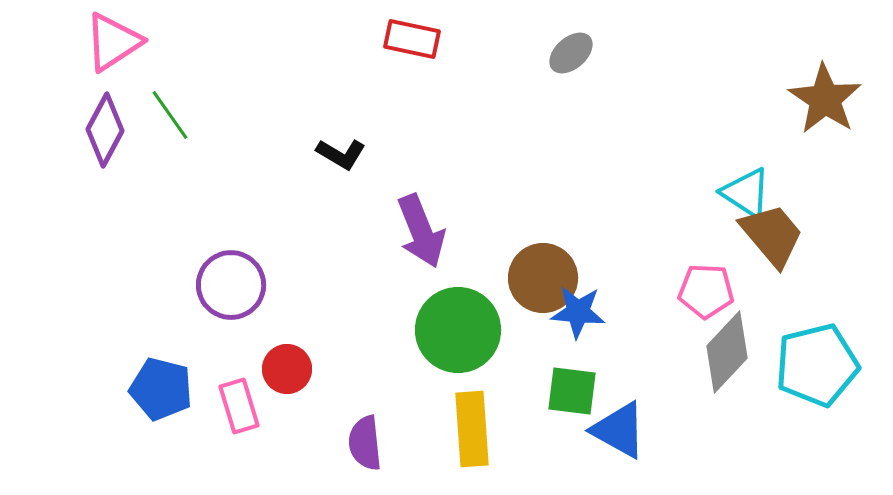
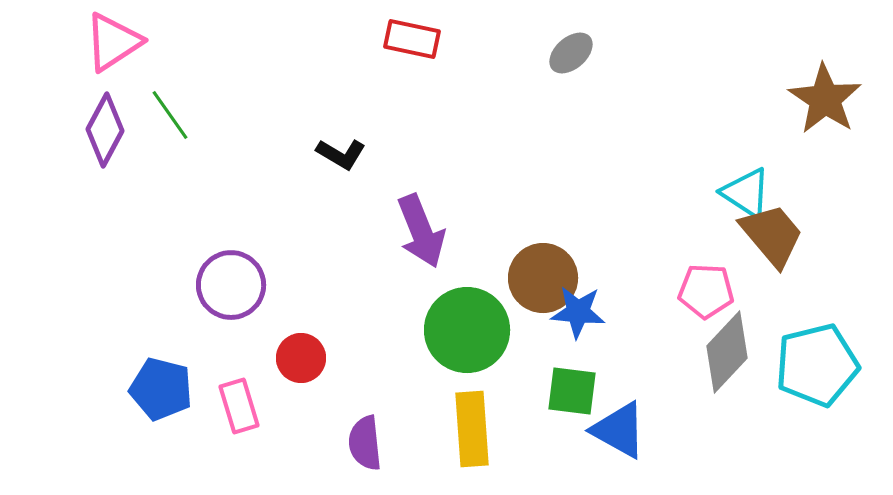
green circle: moved 9 px right
red circle: moved 14 px right, 11 px up
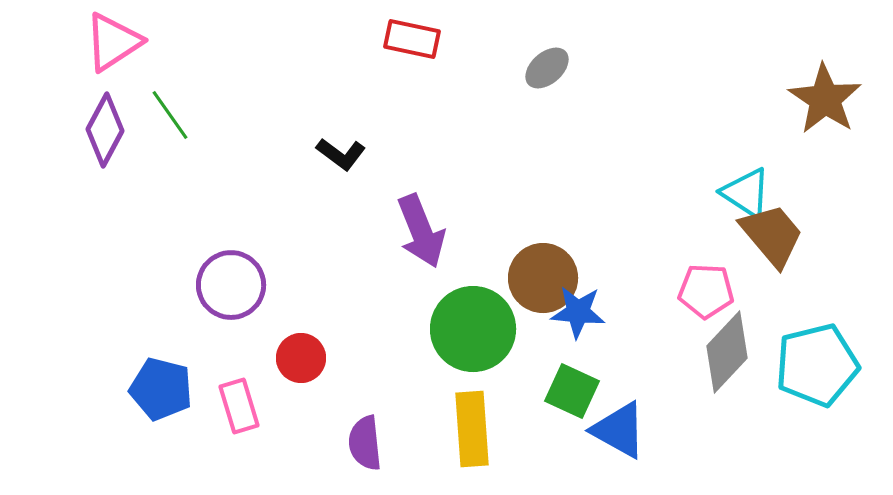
gray ellipse: moved 24 px left, 15 px down
black L-shape: rotated 6 degrees clockwise
green circle: moved 6 px right, 1 px up
green square: rotated 18 degrees clockwise
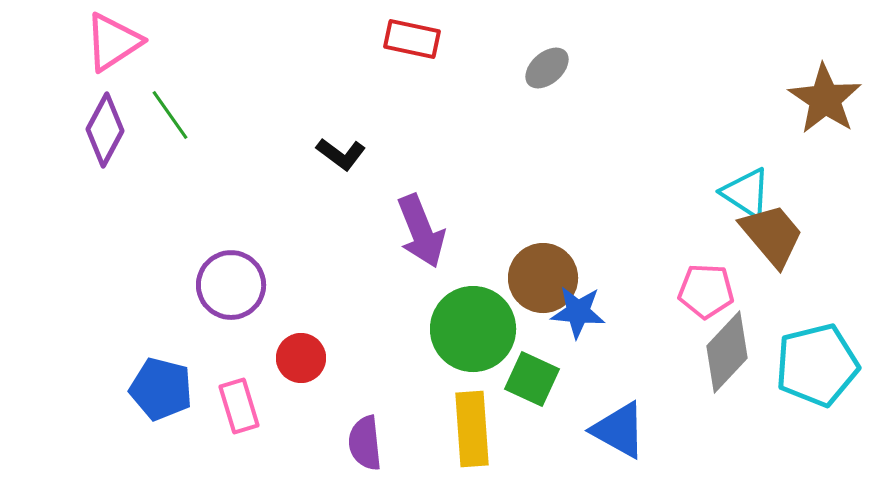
green square: moved 40 px left, 12 px up
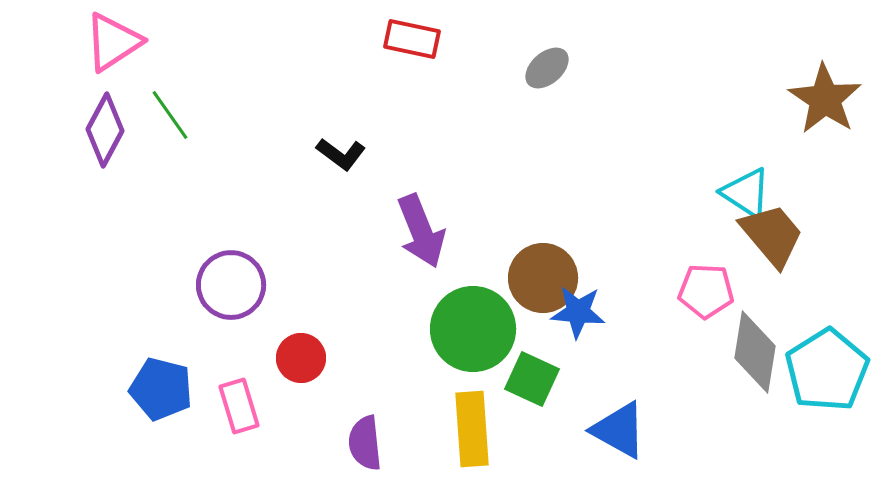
gray diamond: moved 28 px right; rotated 34 degrees counterclockwise
cyan pentagon: moved 10 px right, 5 px down; rotated 18 degrees counterclockwise
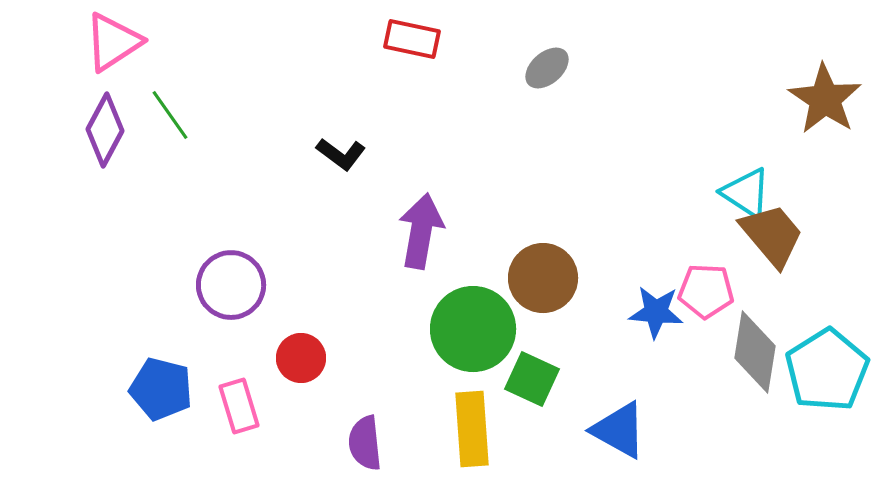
purple arrow: rotated 148 degrees counterclockwise
blue star: moved 78 px right
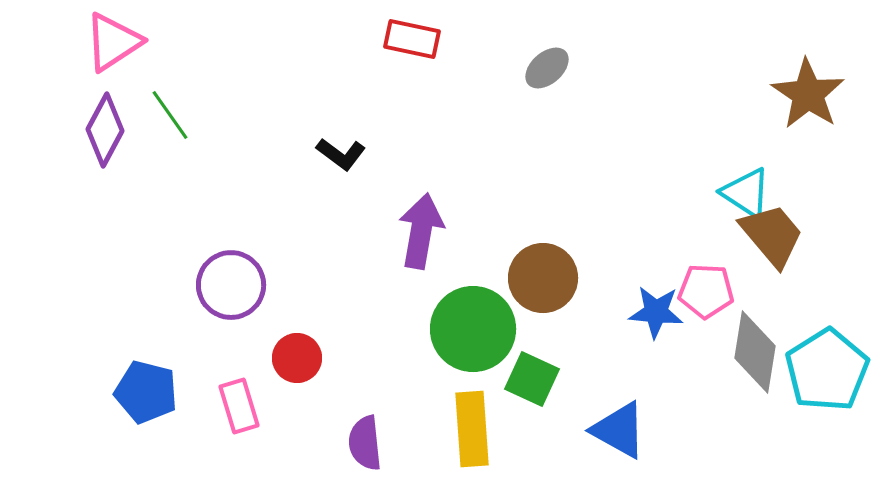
brown star: moved 17 px left, 5 px up
red circle: moved 4 px left
blue pentagon: moved 15 px left, 3 px down
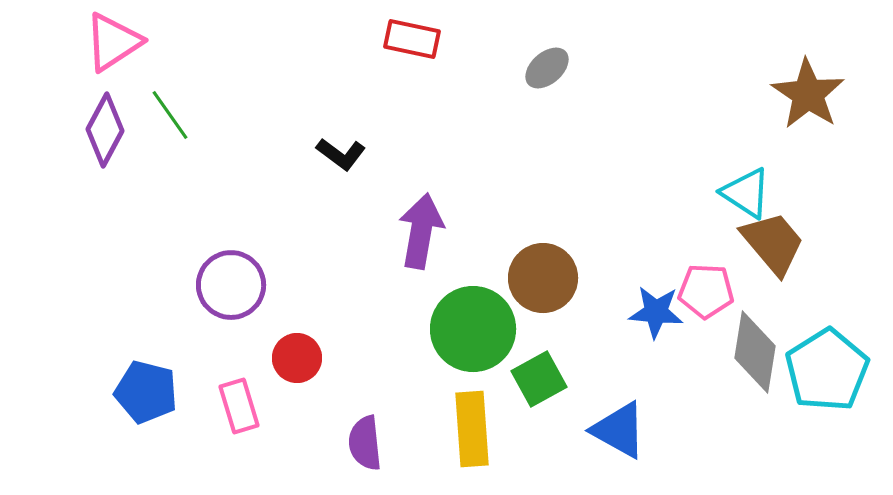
brown trapezoid: moved 1 px right, 8 px down
green square: moved 7 px right; rotated 36 degrees clockwise
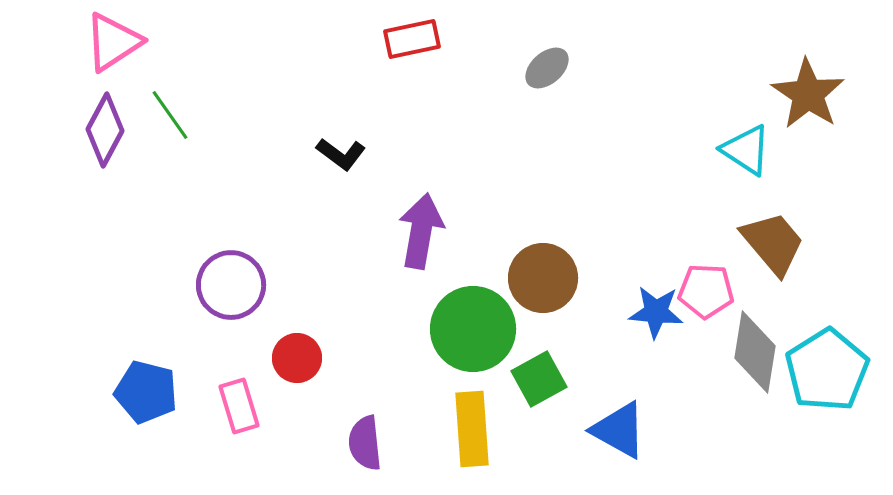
red rectangle: rotated 24 degrees counterclockwise
cyan triangle: moved 43 px up
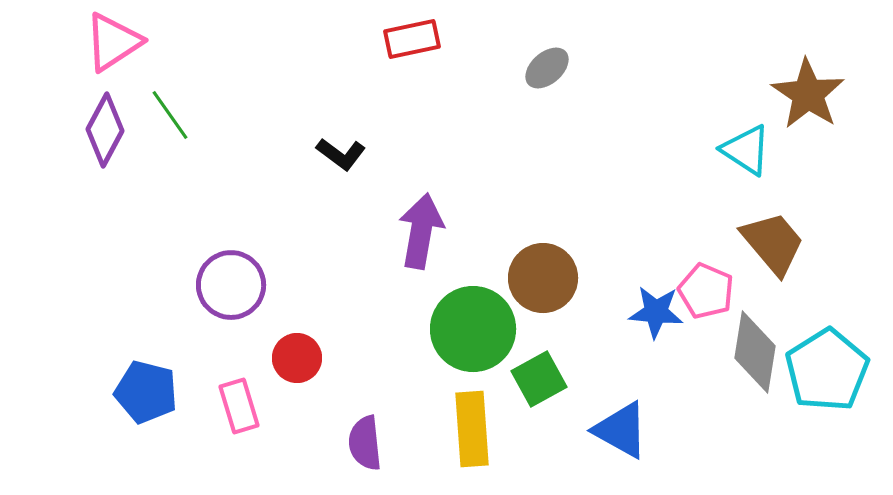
pink pentagon: rotated 20 degrees clockwise
blue triangle: moved 2 px right
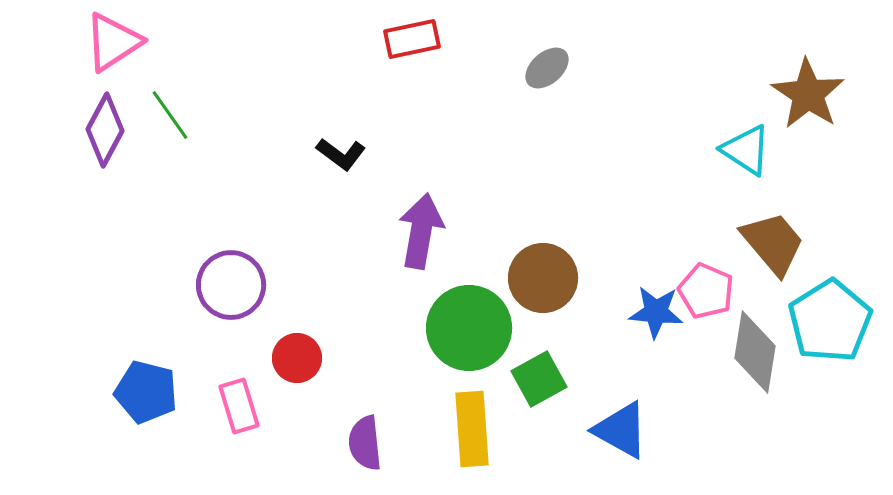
green circle: moved 4 px left, 1 px up
cyan pentagon: moved 3 px right, 49 px up
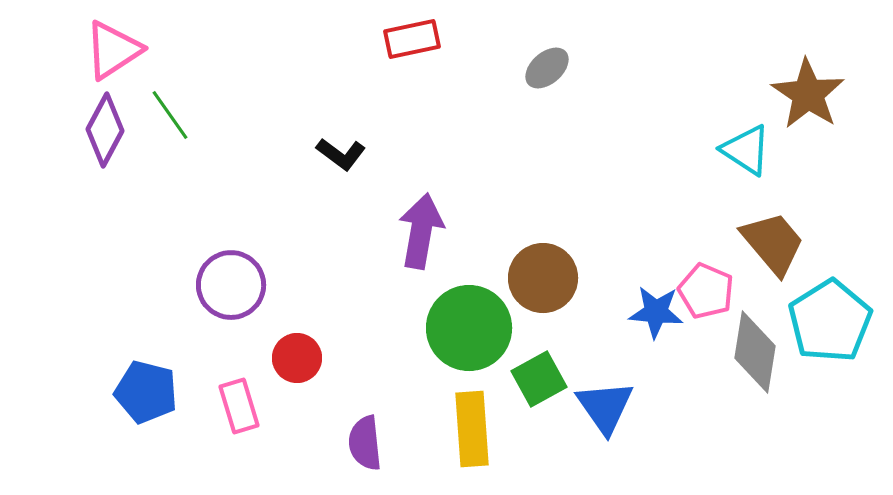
pink triangle: moved 8 px down
blue triangle: moved 16 px left, 23 px up; rotated 26 degrees clockwise
